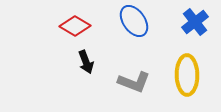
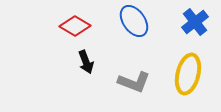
yellow ellipse: moved 1 px right, 1 px up; rotated 15 degrees clockwise
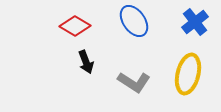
gray L-shape: rotated 12 degrees clockwise
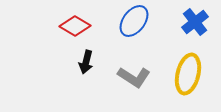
blue ellipse: rotated 72 degrees clockwise
black arrow: rotated 35 degrees clockwise
gray L-shape: moved 5 px up
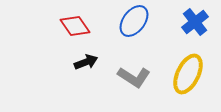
red diamond: rotated 24 degrees clockwise
black arrow: rotated 125 degrees counterclockwise
yellow ellipse: rotated 12 degrees clockwise
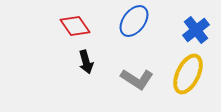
blue cross: moved 1 px right, 8 px down
black arrow: rotated 95 degrees clockwise
gray L-shape: moved 3 px right, 2 px down
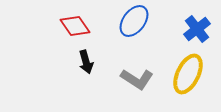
blue cross: moved 1 px right, 1 px up
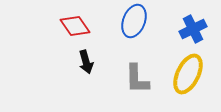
blue ellipse: rotated 16 degrees counterclockwise
blue cross: moved 4 px left; rotated 12 degrees clockwise
gray L-shape: rotated 56 degrees clockwise
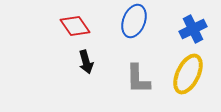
gray L-shape: moved 1 px right
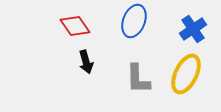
blue cross: rotated 8 degrees counterclockwise
yellow ellipse: moved 2 px left
